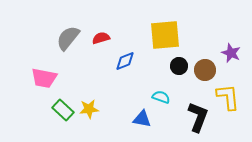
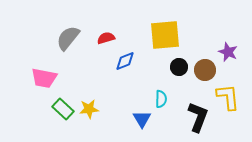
red semicircle: moved 5 px right
purple star: moved 3 px left, 1 px up
black circle: moved 1 px down
cyan semicircle: moved 2 px down; rotated 72 degrees clockwise
green rectangle: moved 1 px up
blue triangle: rotated 48 degrees clockwise
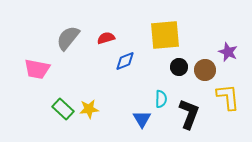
pink trapezoid: moved 7 px left, 9 px up
black L-shape: moved 9 px left, 3 px up
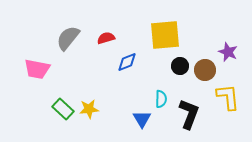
blue diamond: moved 2 px right, 1 px down
black circle: moved 1 px right, 1 px up
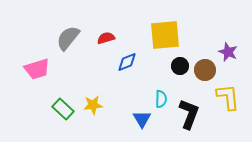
pink trapezoid: rotated 28 degrees counterclockwise
yellow star: moved 4 px right, 4 px up
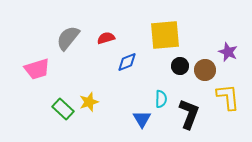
yellow star: moved 4 px left, 3 px up; rotated 12 degrees counterclockwise
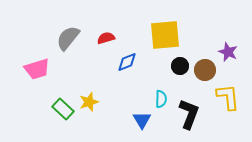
blue triangle: moved 1 px down
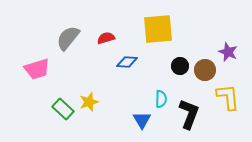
yellow square: moved 7 px left, 6 px up
blue diamond: rotated 25 degrees clockwise
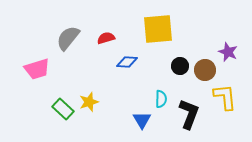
yellow L-shape: moved 3 px left
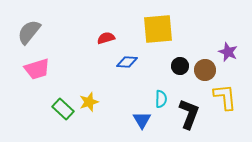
gray semicircle: moved 39 px left, 6 px up
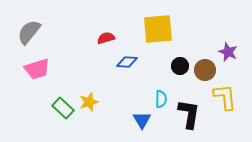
green rectangle: moved 1 px up
black L-shape: rotated 12 degrees counterclockwise
